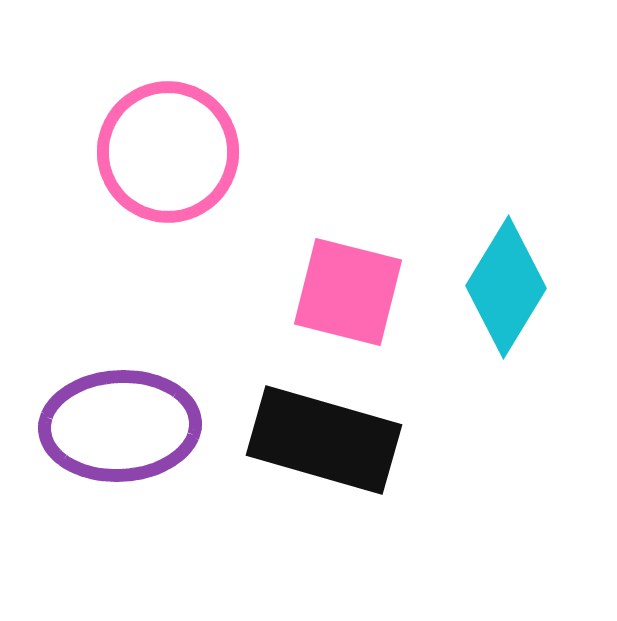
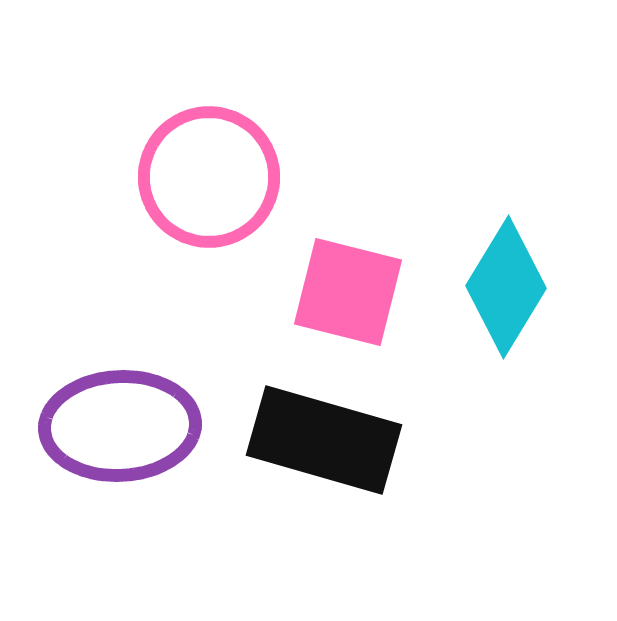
pink circle: moved 41 px right, 25 px down
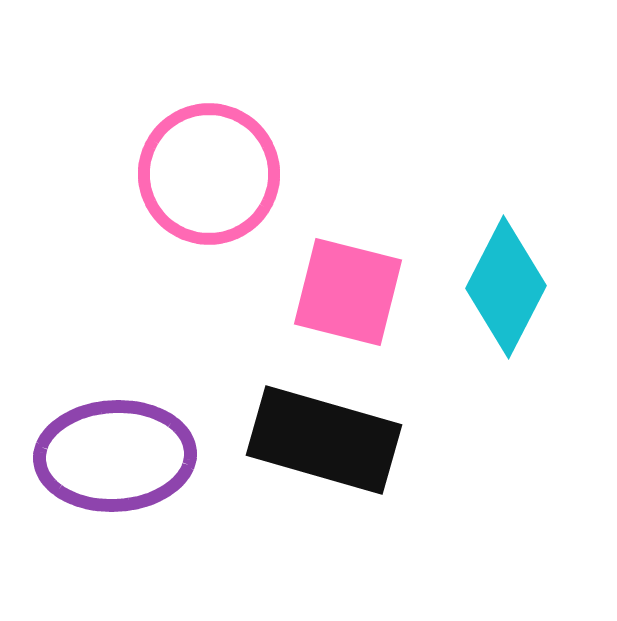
pink circle: moved 3 px up
cyan diamond: rotated 4 degrees counterclockwise
purple ellipse: moved 5 px left, 30 px down
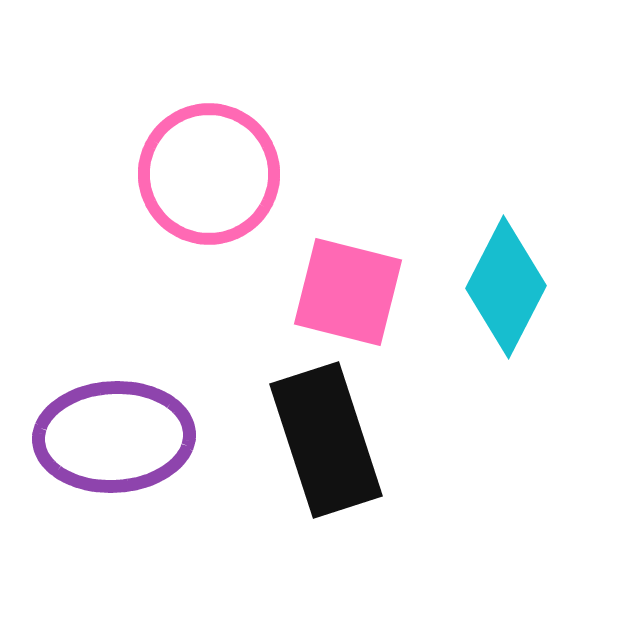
black rectangle: moved 2 px right; rotated 56 degrees clockwise
purple ellipse: moved 1 px left, 19 px up
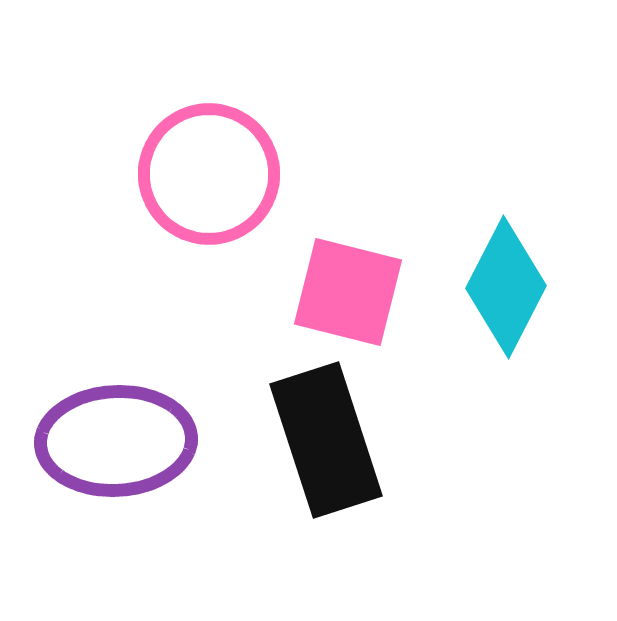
purple ellipse: moved 2 px right, 4 px down
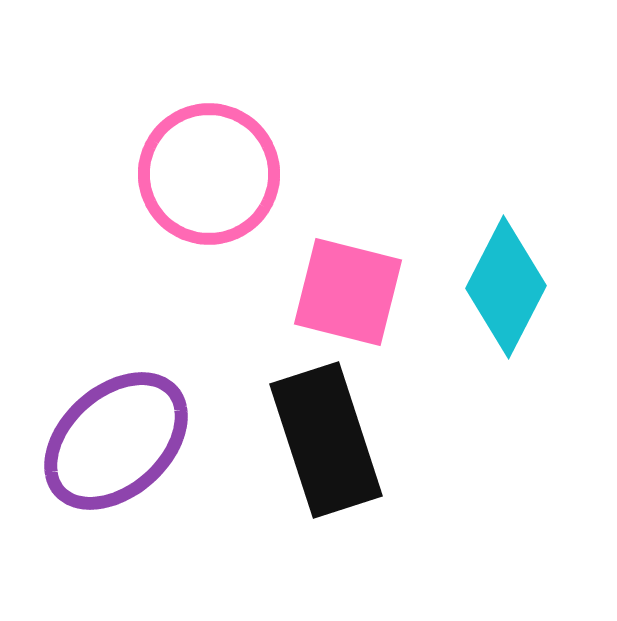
purple ellipse: rotated 39 degrees counterclockwise
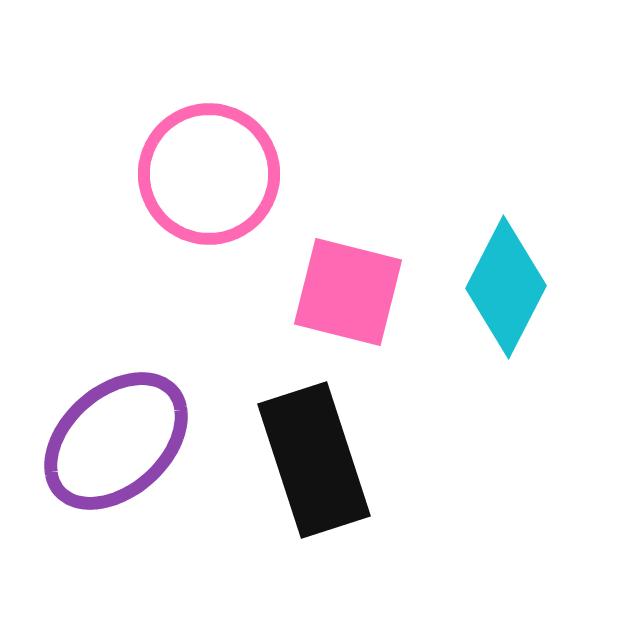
black rectangle: moved 12 px left, 20 px down
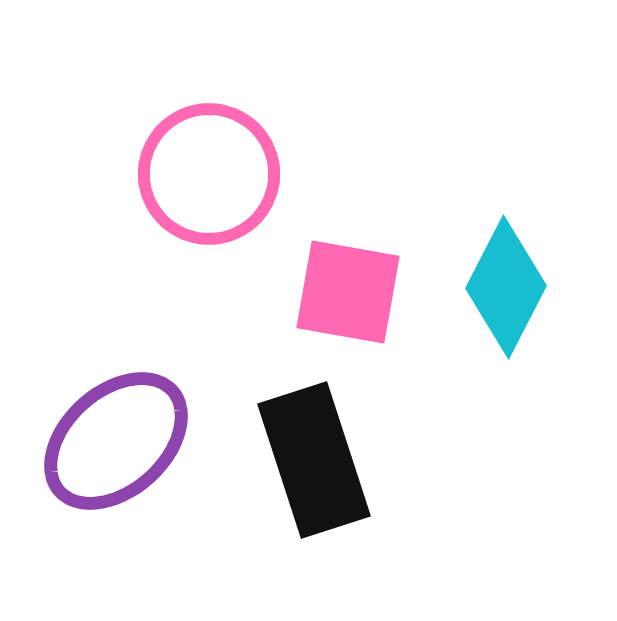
pink square: rotated 4 degrees counterclockwise
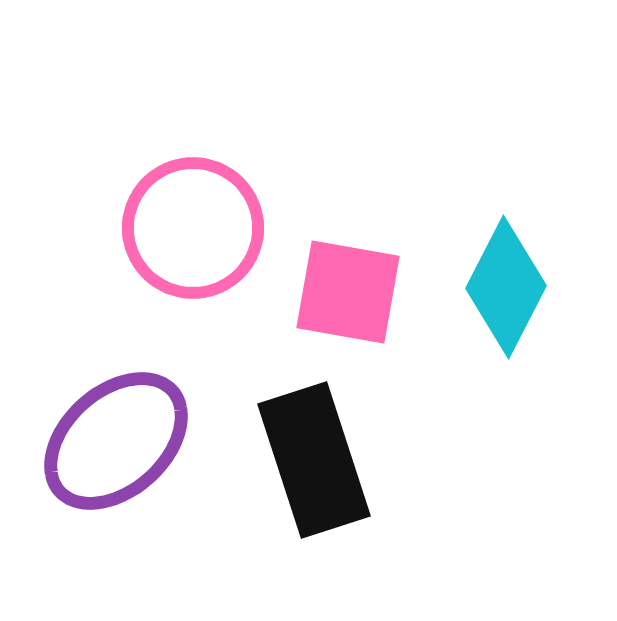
pink circle: moved 16 px left, 54 px down
